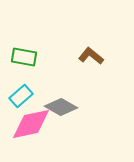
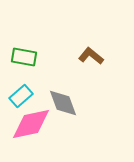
gray diamond: moved 2 px right, 4 px up; rotated 40 degrees clockwise
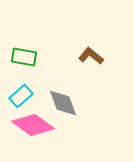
pink diamond: moved 2 px right, 1 px down; rotated 48 degrees clockwise
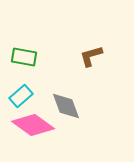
brown L-shape: rotated 55 degrees counterclockwise
gray diamond: moved 3 px right, 3 px down
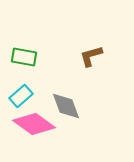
pink diamond: moved 1 px right, 1 px up
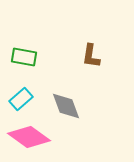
brown L-shape: rotated 65 degrees counterclockwise
cyan rectangle: moved 3 px down
pink diamond: moved 5 px left, 13 px down
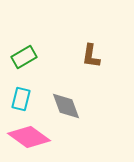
green rectangle: rotated 40 degrees counterclockwise
cyan rectangle: rotated 35 degrees counterclockwise
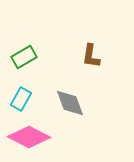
cyan rectangle: rotated 15 degrees clockwise
gray diamond: moved 4 px right, 3 px up
pink diamond: rotated 9 degrees counterclockwise
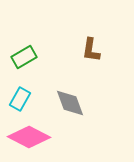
brown L-shape: moved 6 px up
cyan rectangle: moved 1 px left
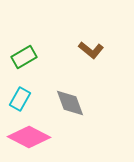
brown L-shape: rotated 60 degrees counterclockwise
